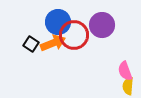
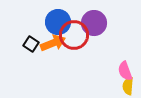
purple circle: moved 8 px left, 2 px up
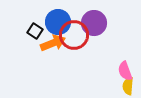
black square: moved 4 px right, 13 px up
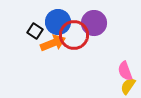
yellow semicircle: rotated 30 degrees clockwise
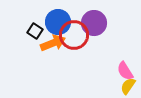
pink semicircle: rotated 12 degrees counterclockwise
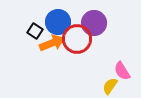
red circle: moved 3 px right, 4 px down
orange arrow: moved 1 px left
pink semicircle: moved 3 px left
yellow semicircle: moved 18 px left
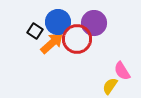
orange arrow: rotated 20 degrees counterclockwise
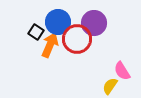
black square: moved 1 px right, 1 px down
orange arrow: moved 2 px left, 2 px down; rotated 25 degrees counterclockwise
